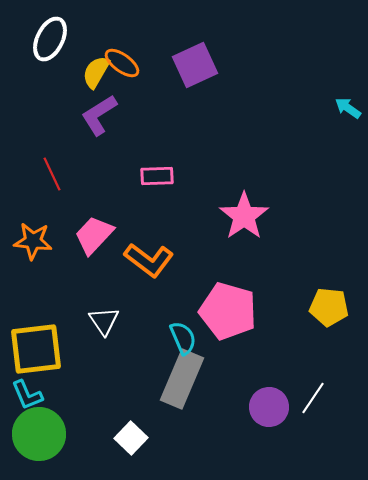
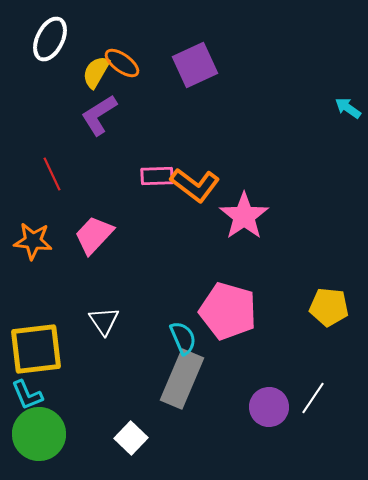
orange L-shape: moved 46 px right, 75 px up
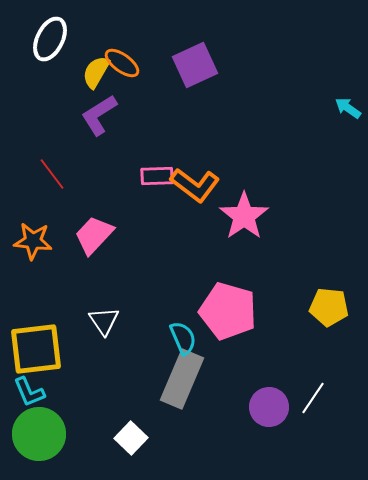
red line: rotated 12 degrees counterclockwise
cyan L-shape: moved 2 px right, 3 px up
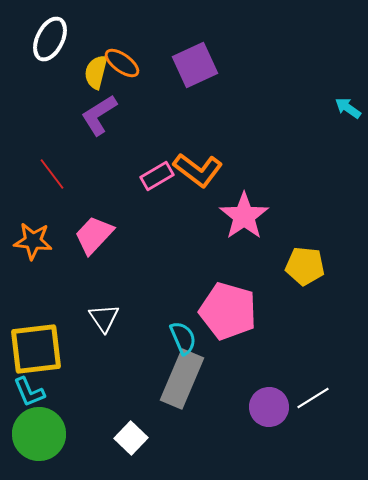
yellow semicircle: rotated 16 degrees counterclockwise
pink rectangle: rotated 28 degrees counterclockwise
orange L-shape: moved 3 px right, 15 px up
yellow pentagon: moved 24 px left, 41 px up
white triangle: moved 3 px up
white line: rotated 24 degrees clockwise
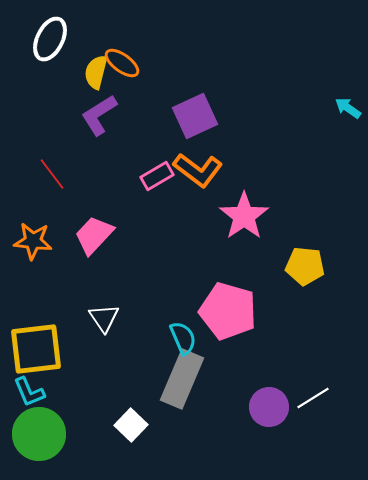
purple square: moved 51 px down
white square: moved 13 px up
